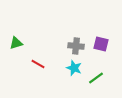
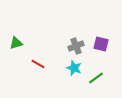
gray cross: rotated 28 degrees counterclockwise
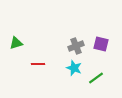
red line: rotated 32 degrees counterclockwise
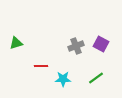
purple square: rotated 14 degrees clockwise
red line: moved 3 px right, 2 px down
cyan star: moved 11 px left, 11 px down; rotated 21 degrees counterclockwise
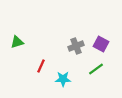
green triangle: moved 1 px right, 1 px up
red line: rotated 64 degrees counterclockwise
green line: moved 9 px up
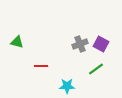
green triangle: rotated 32 degrees clockwise
gray cross: moved 4 px right, 2 px up
red line: rotated 64 degrees clockwise
cyan star: moved 4 px right, 7 px down
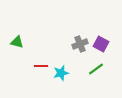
cyan star: moved 6 px left, 13 px up; rotated 14 degrees counterclockwise
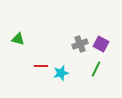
green triangle: moved 1 px right, 3 px up
green line: rotated 28 degrees counterclockwise
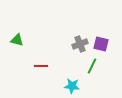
green triangle: moved 1 px left, 1 px down
purple square: rotated 14 degrees counterclockwise
green line: moved 4 px left, 3 px up
cyan star: moved 11 px right, 13 px down; rotated 21 degrees clockwise
